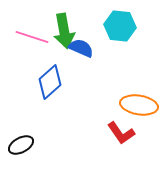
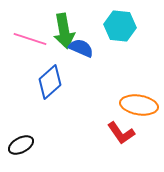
pink line: moved 2 px left, 2 px down
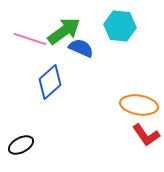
green arrow: rotated 116 degrees counterclockwise
red L-shape: moved 25 px right, 2 px down
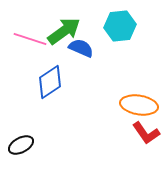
cyan hexagon: rotated 12 degrees counterclockwise
blue diamond: rotated 8 degrees clockwise
red L-shape: moved 2 px up
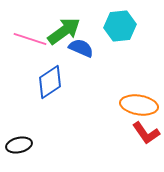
black ellipse: moved 2 px left; rotated 15 degrees clockwise
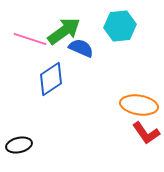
blue diamond: moved 1 px right, 3 px up
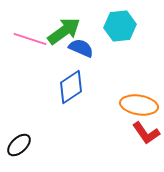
blue diamond: moved 20 px right, 8 px down
black ellipse: rotated 30 degrees counterclockwise
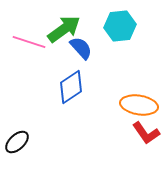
green arrow: moved 2 px up
pink line: moved 1 px left, 3 px down
blue semicircle: rotated 25 degrees clockwise
black ellipse: moved 2 px left, 3 px up
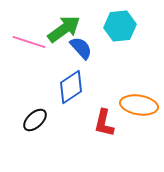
red L-shape: moved 42 px left, 10 px up; rotated 48 degrees clockwise
black ellipse: moved 18 px right, 22 px up
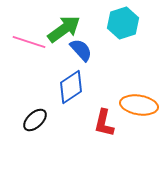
cyan hexagon: moved 3 px right, 3 px up; rotated 12 degrees counterclockwise
blue semicircle: moved 2 px down
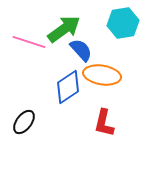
cyan hexagon: rotated 8 degrees clockwise
blue diamond: moved 3 px left
orange ellipse: moved 37 px left, 30 px up
black ellipse: moved 11 px left, 2 px down; rotated 10 degrees counterclockwise
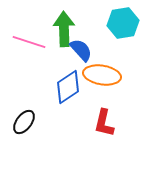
green arrow: rotated 56 degrees counterclockwise
